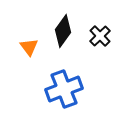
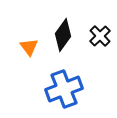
black diamond: moved 4 px down
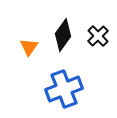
black cross: moved 2 px left
orange triangle: rotated 12 degrees clockwise
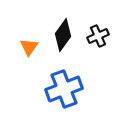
black cross: rotated 20 degrees clockwise
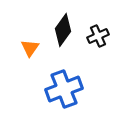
black diamond: moved 5 px up
orange triangle: moved 1 px right, 1 px down
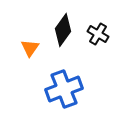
black cross: moved 2 px up; rotated 35 degrees counterclockwise
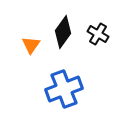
black diamond: moved 2 px down
orange triangle: moved 1 px right, 3 px up
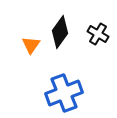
black diamond: moved 3 px left
blue cross: moved 4 px down
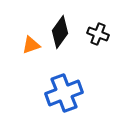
black cross: rotated 10 degrees counterclockwise
orange triangle: rotated 36 degrees clockwise
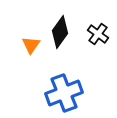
black cross: rotated 15 degrees clockwise
orange triangle: rotated 36 degrees counterclockwise
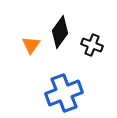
black cross: moved 6 px left, 11 px down; rotated 15 degrees counterclockwise
